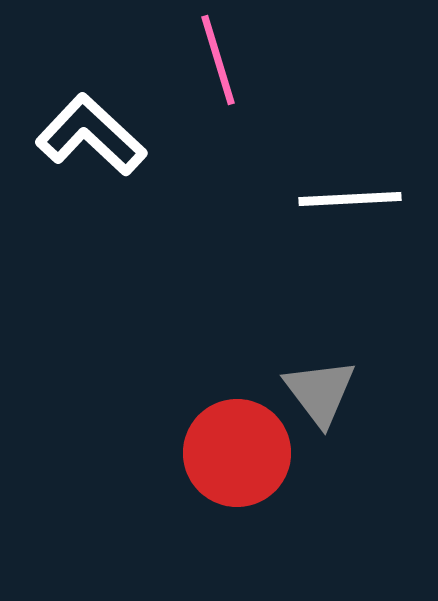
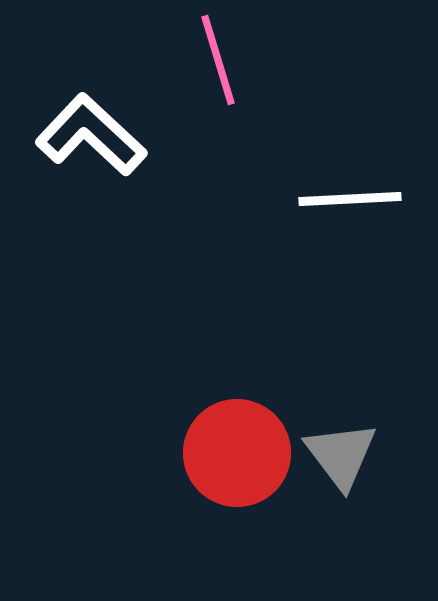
gray triangle: moved 21 px right, 63 px down
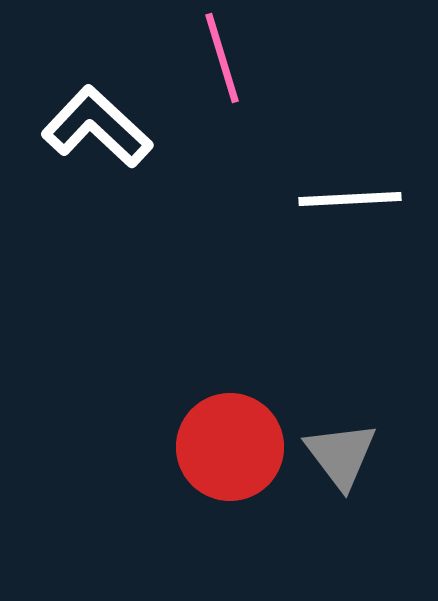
pink line: moved 4 px right, 2 px up
white L-shape: moved 6 px right, 8 px up
red circle: moved 7 px left, 6 px up
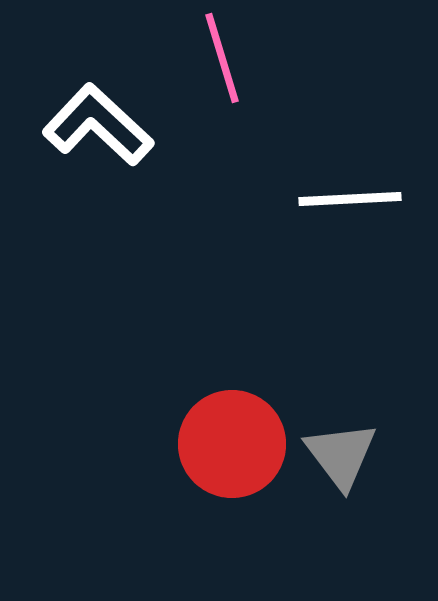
white L-shape: moved 1 px right, 2 px up
red circle: moved 2 px right, 3 px up
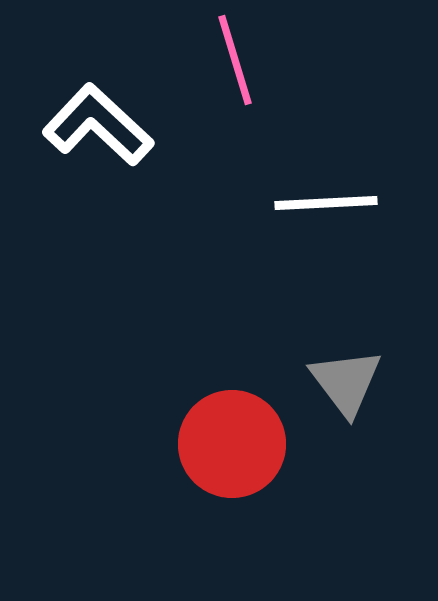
pink line: moved 13 px right, 2 px down
white line: moved 24 px left, 4 px down
gray triangle: moved 5 px right, 73 px up
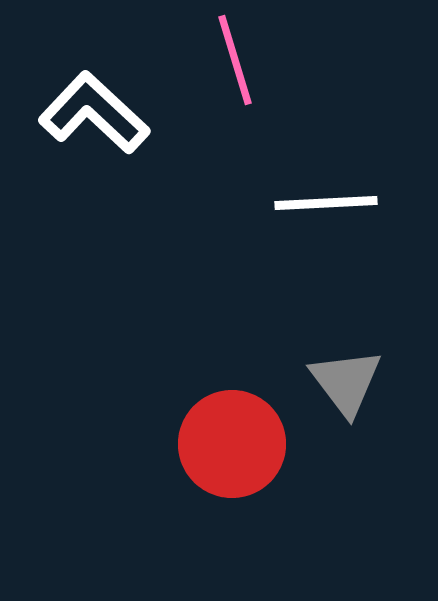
white L-shape: moved 4 px left, 12 px up
